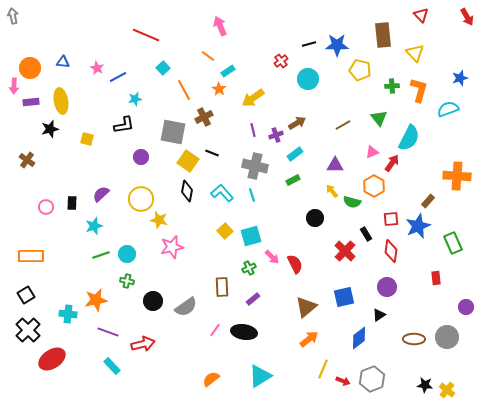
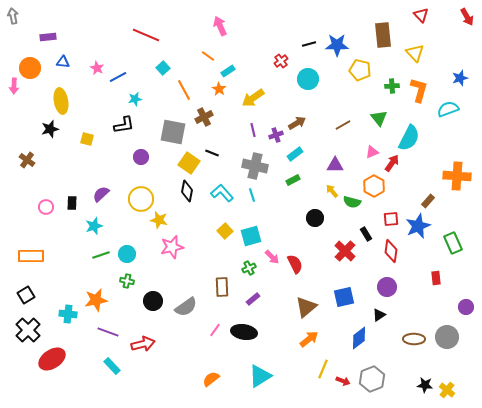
purple rectangle at (31, 102): moved 17 px right, 65 px up
yellow square at (188, 161): moved 1 px right, 2 px down
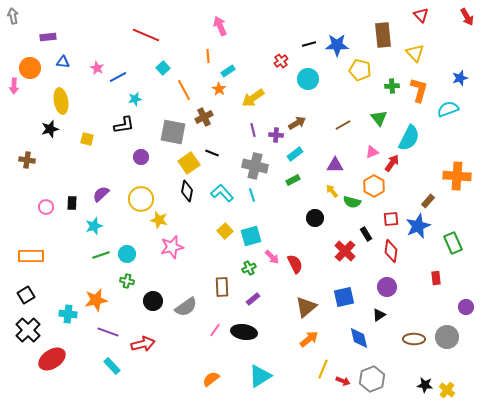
orange line at (208, 56): rotated 48 degrees clockwise
purple cross at (276, 135): rotated 24 degrees clockwise
brown cross at (27, 160): rotated 28 degrees counterclockwise
yellow square at (189, 163): rotated 20 degrees clockwise
blue diamond at (359, 338): rotated 65 degrees counterclockwise
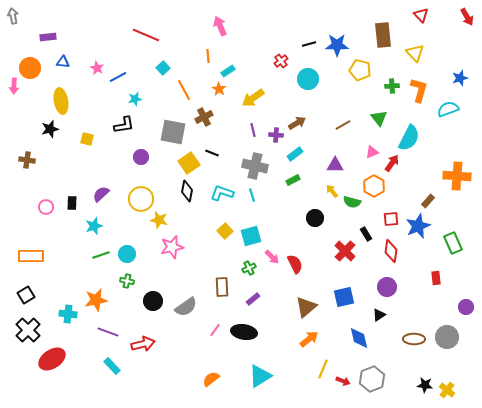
cyan L-shape at (222, 193): rotated 30 degrees counterclockwise
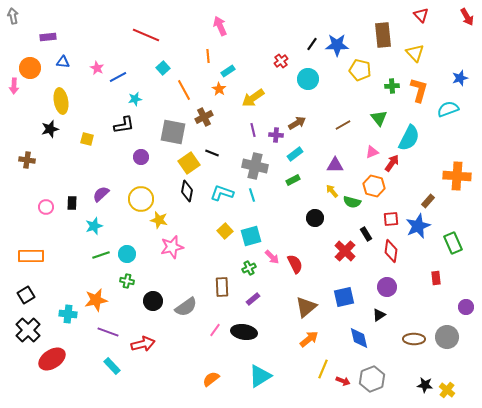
black line at (309, 44): moved 3 px right; rotated 40 degrees counterclockwise
orange hexagon at (374, 186): rotated 15 degrees counterclockwise
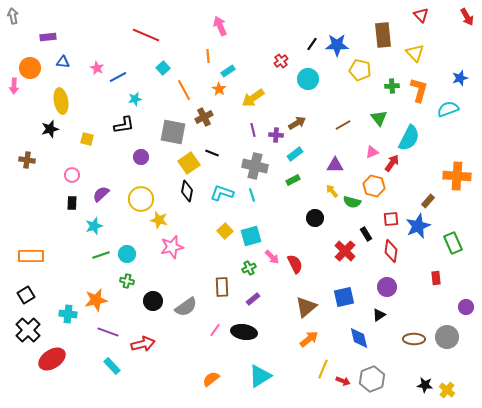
pink circle at (46, 207): moved 26 px right, 32 px up
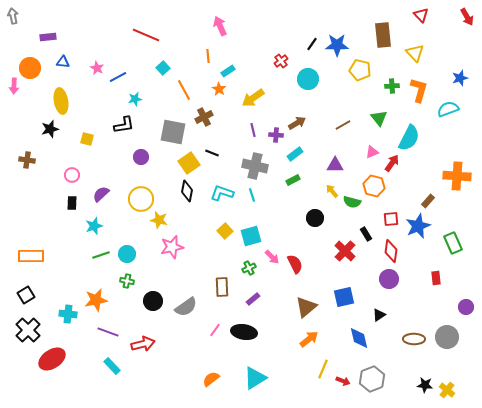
purple circle at (387, 287): moved 2 px right, 8 px up
cyan triangle at (260, 376): moved 5 px left, 2 px down
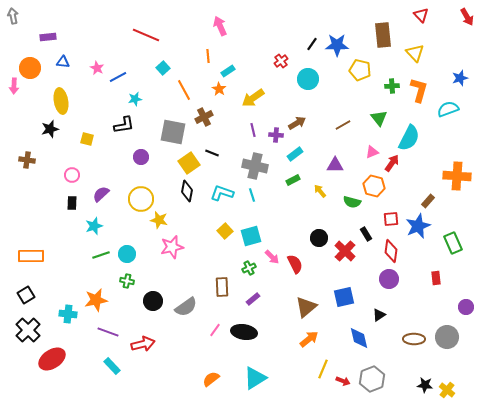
yellow arrow at (332, 191): moved 12 px left
black circle at (315, 218): moved 4 px right, 20 px down
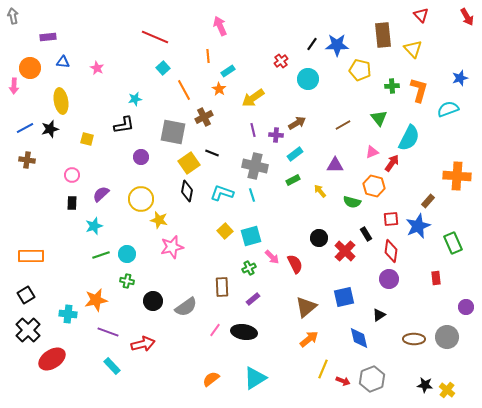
red line at (146, 35): moved 9 px right, 2 px down
yellow triangle at (415, 53): moved 2 px left, 4 px up
blue line at (118, 77): moved 93 px left, 51 px down
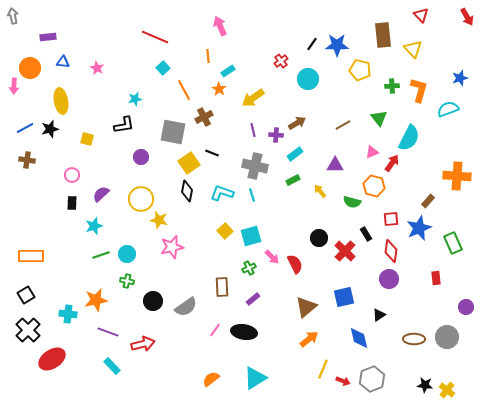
blue star at (418, 226): moved 1 px right, 2 px down
